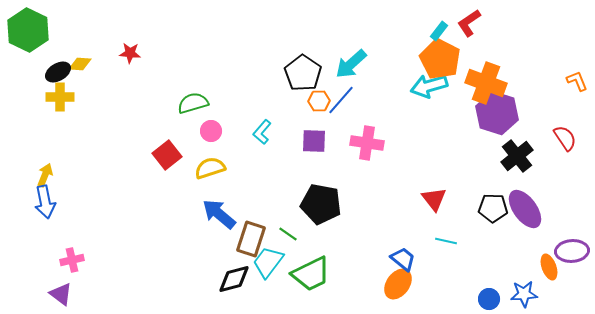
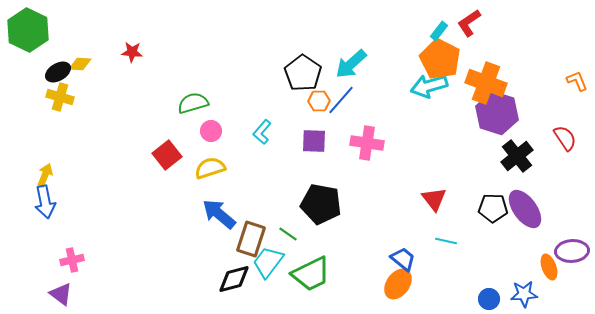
red star at (130, 53): moved 2 px right, 1 px up
yellow cross at (60, 97): rotated 16 degrees clockwise
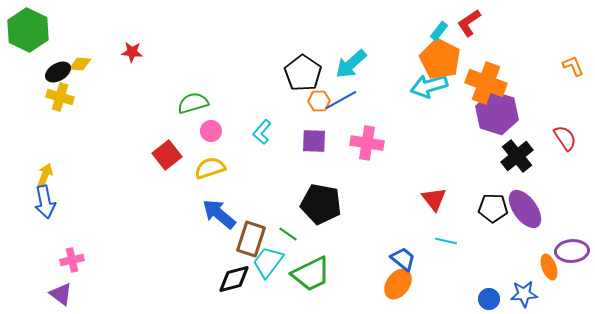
orange L-shape at (577, 81): moved 4 px left, 15 px up
blue line at (341, 100): rotated 20 degrees clockwise
